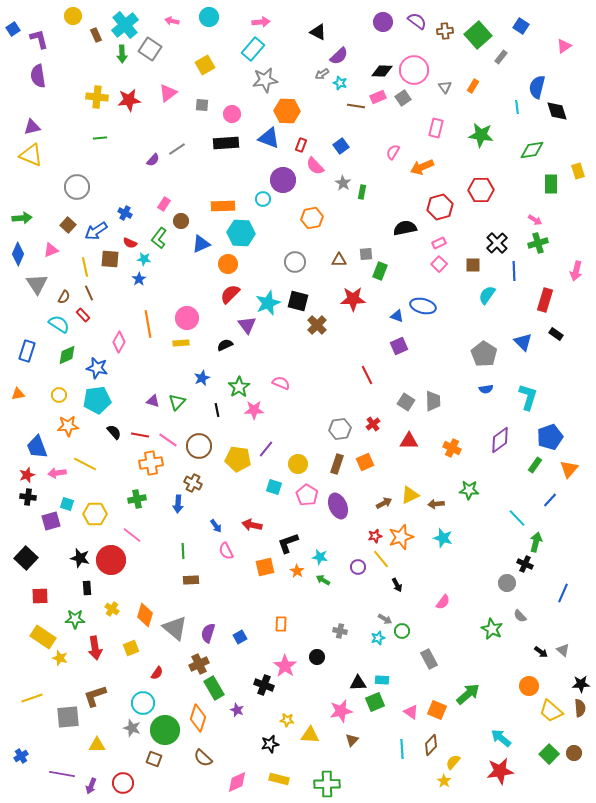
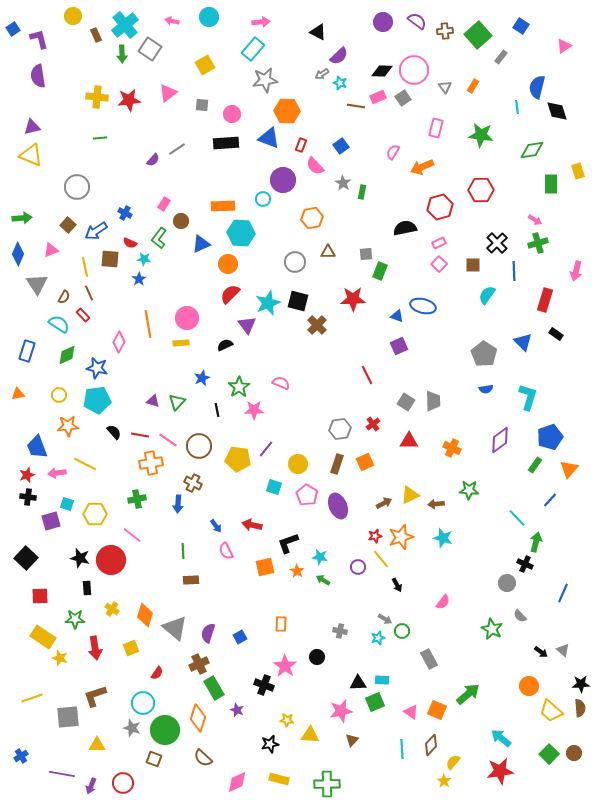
brown triangle at (339, 260): moved 11 px left, 8 px up
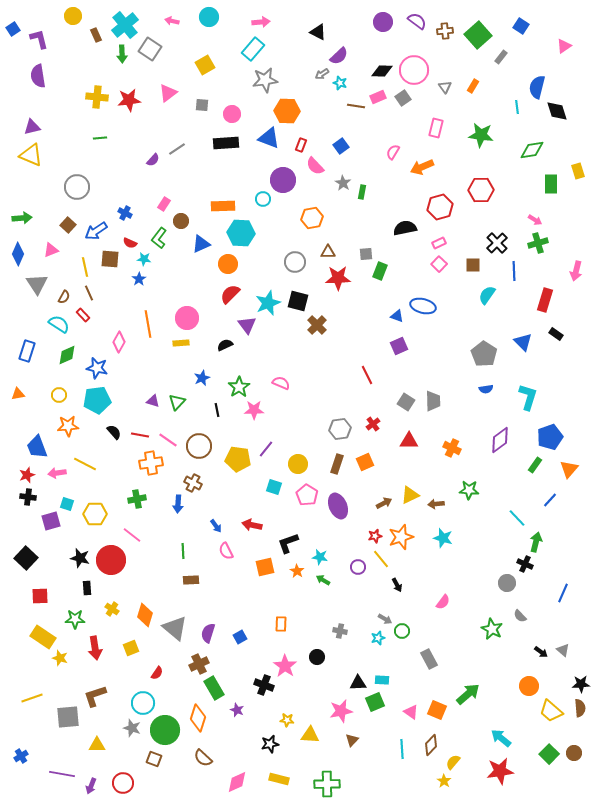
red star at (353, 299): moved 15 px left, 21 px up
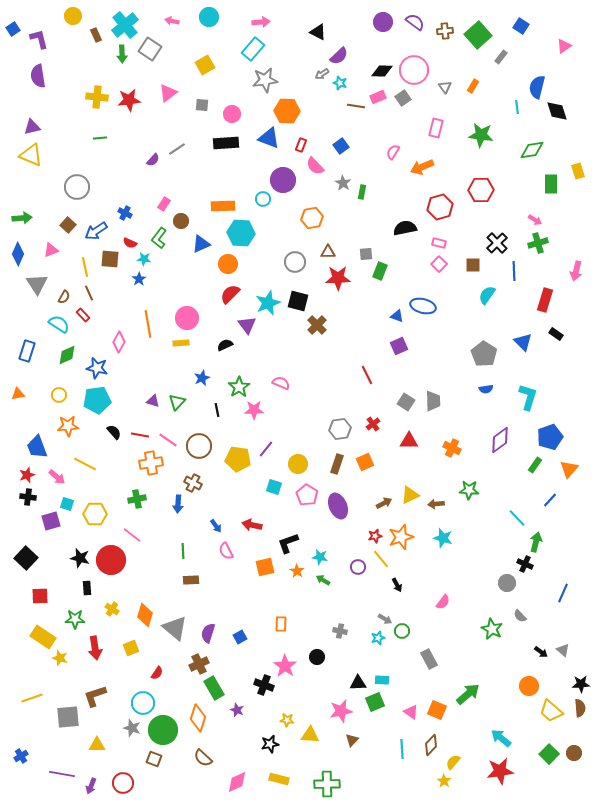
purple semicircle at (417, 21): moved 2 px left, 1 px down
pink rectangle at (439, 243): rotated 40 degrees clockwise
pink arrow at (57, 473): moved 4 px down; rotated 132 degrees counterclockwise
green circle at (165, 730): moved 2 px left
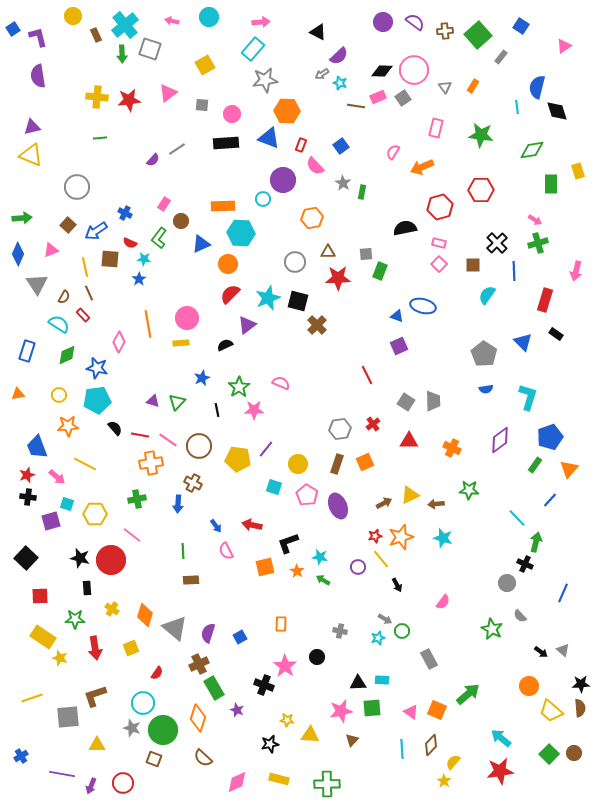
purple L-shape at (39, 39): moved 1 px left, 2 px up
gray square at (150, 49): rotated 15 degrees counterclockwise
cyan star at (268, 303): moved 5 px up
purple triangle at (247, 325): rotated 30 degrees clockwise
black semicircle at (114, 432): moved 1 px right, 4 px up
green square at (375, 702): moved 3 px left, 6 px down; rotated 18 degrees clockwise
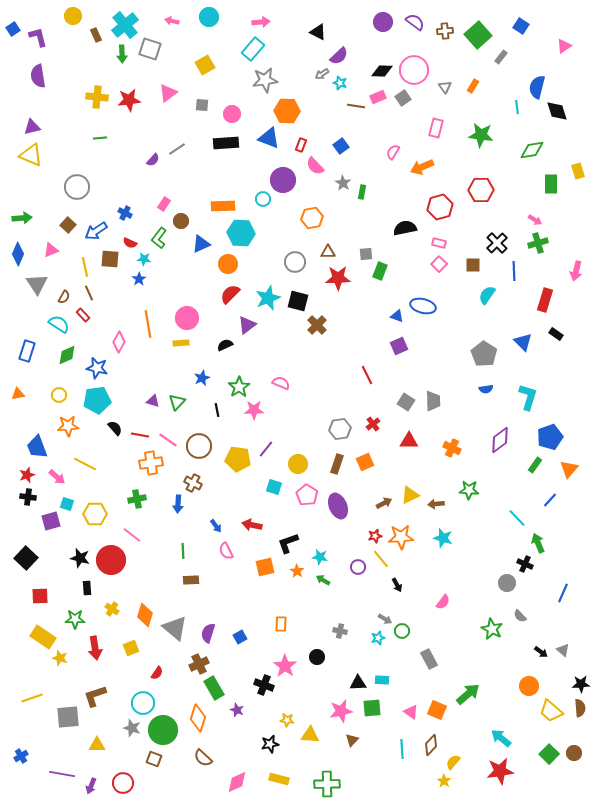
orange star at (401, 537): rotated 15 degrees clockwise
green arrow at (536, 542): moved 2 px right, 1 px down; rotated 36 degrees counterclockwise
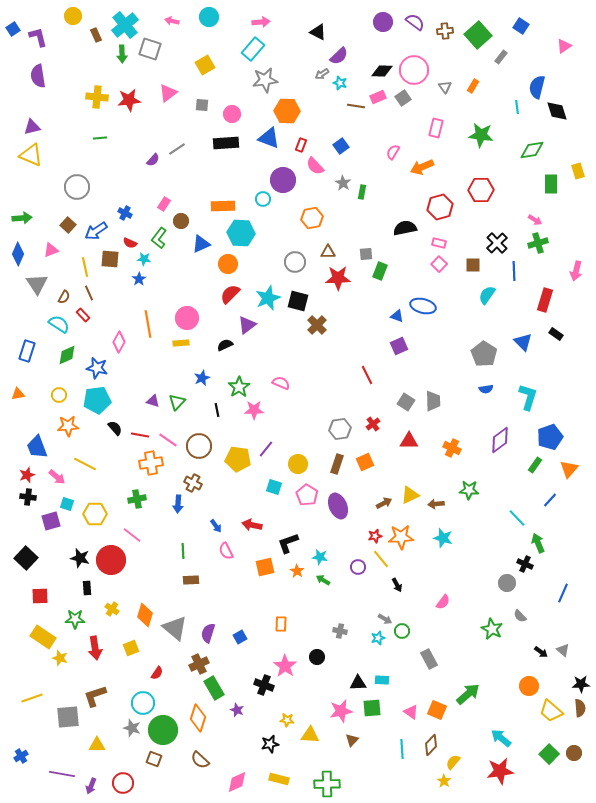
brown semicircle at (203, 758): moved 3 px left, 2 px down
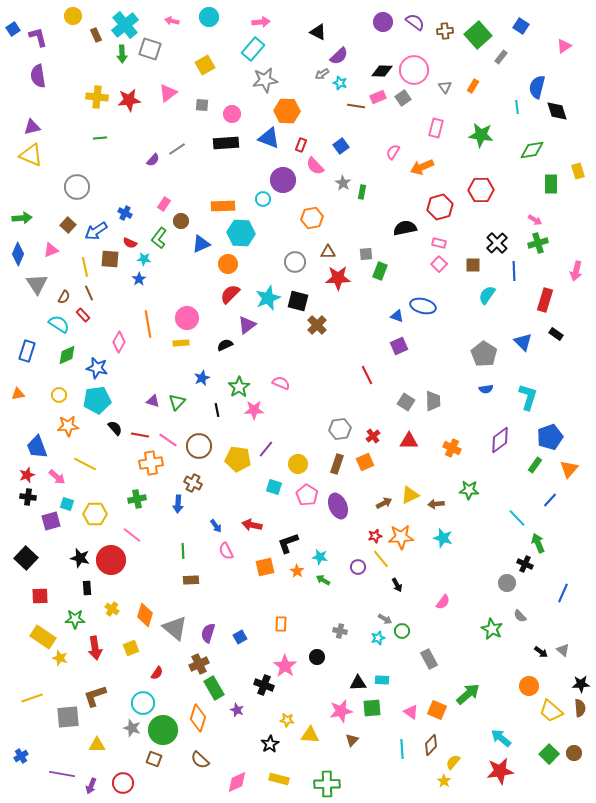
red cross at (373, 424): moved 12 px down
black star at (270, 744): rotated 18 degrees counterclockwise
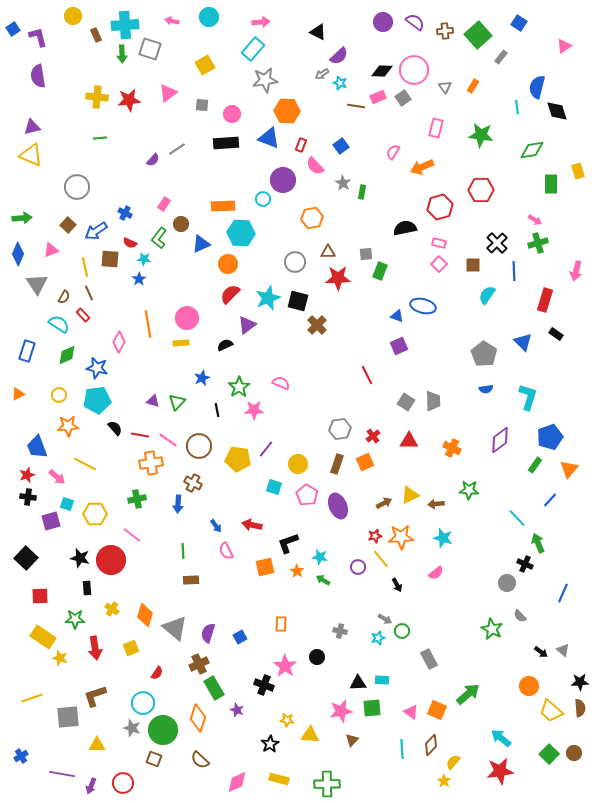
cyan cross at (125, 25): rotated 36 degrees clockwise
blue square at (521, 26): moved 2 px left, 3 px up
brown circle at (181, 221): moved 3 px down
orange triangle at (18, 394): rotated 16 degrees counterclockwise
pink semicircle at (443, 602): moved 7 px left, 29 px up; rotated 14 degrees clockwise
black star at (581, 684): moved 1 px left, 2 px up
